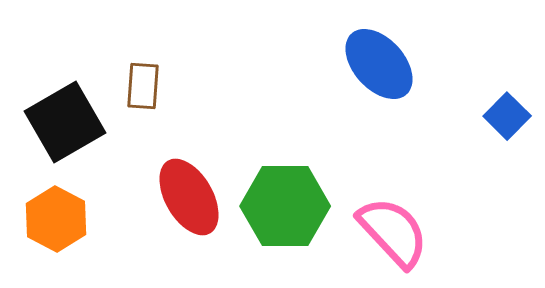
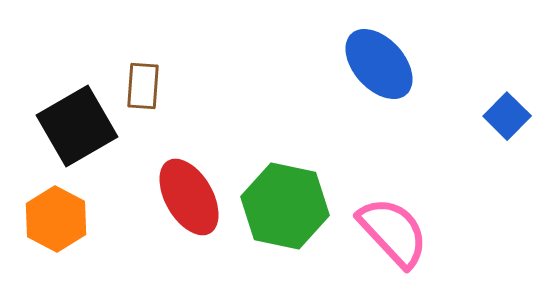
black square: moved 12 px right, 4 px down
green hexagon: rotated 12 degrees clockwise
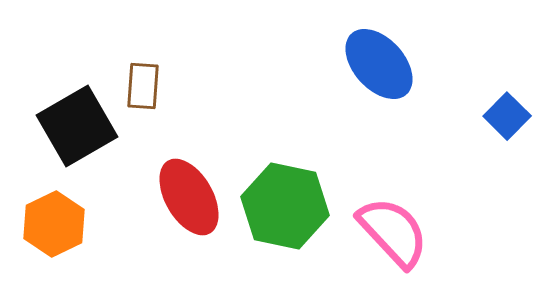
orange hexagon: moved 2 px left, 5 px down; rotated 6 degrees clockwise
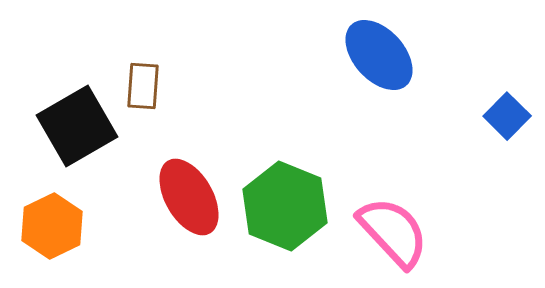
blue ellipse: moved 9 px up
green hexagon: rotated 10 degrees clockwise
orange hexagon: moved 2 px left, 2 px down
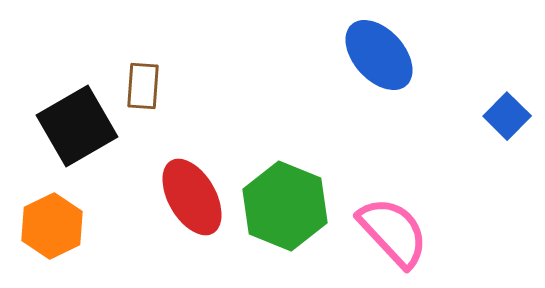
red ellipse: moved 3 px right
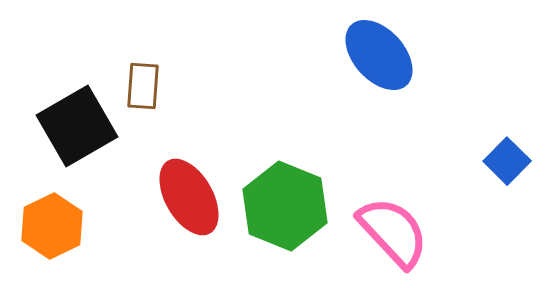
blue square: moved 45 px down
red ellipse: moved 3 px left
